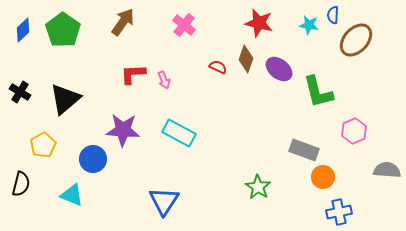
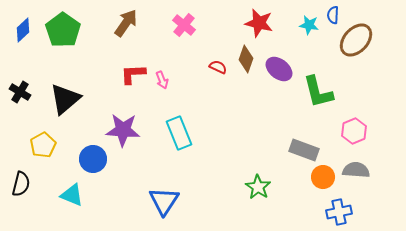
brown arrow: moved 3 px right, 1 px down
pink arrow: moved 2 px left
cyan rectangle: rotated 40 degrees clockwise
gray semicircle: moved 31 px left
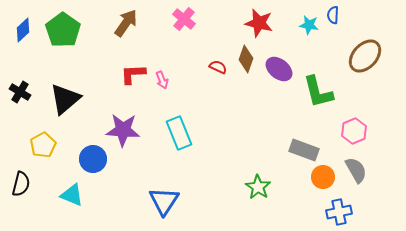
pink cross: moved 6 px up
brown ellipse: moved 9 px right, 16 px down
gray semicircle: rotated 56 degrees clockwise
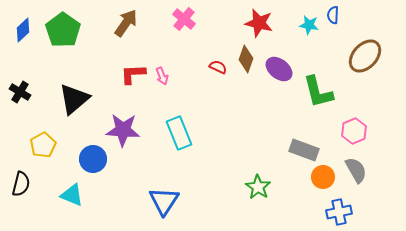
pink arrow: moved 4 px up
black triangle: moved 9 px right
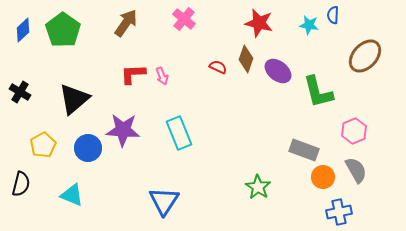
purple ellipse: moved 1 px left, 2 px down
blue circle: moved 5 px left, 11 px up
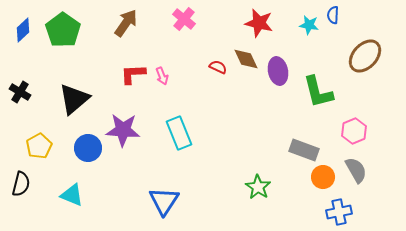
brown diamond: rotated 44 degrees counterclockwise
purple ellipse: rotated 40 degrees clockwise
yellow pentagon: moved 4 px left, 1 px down
